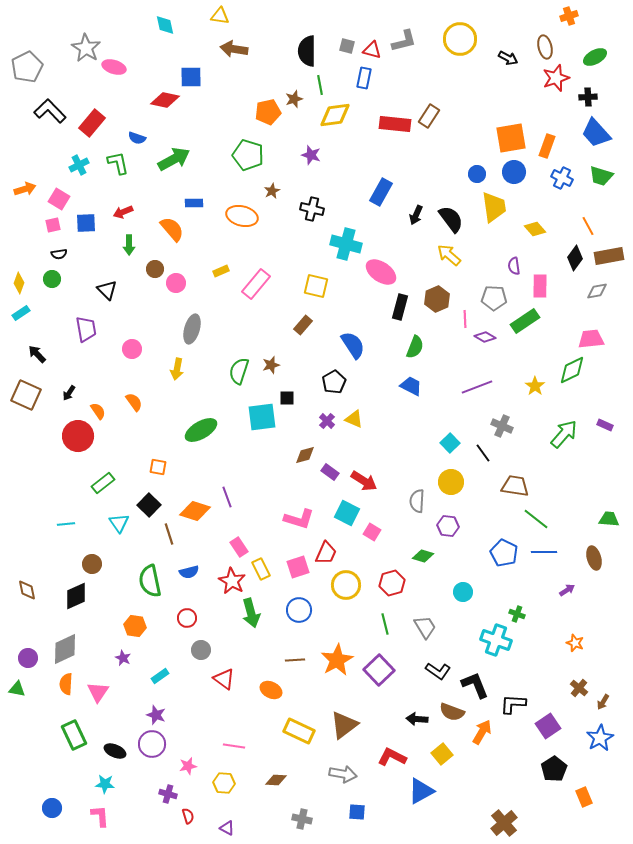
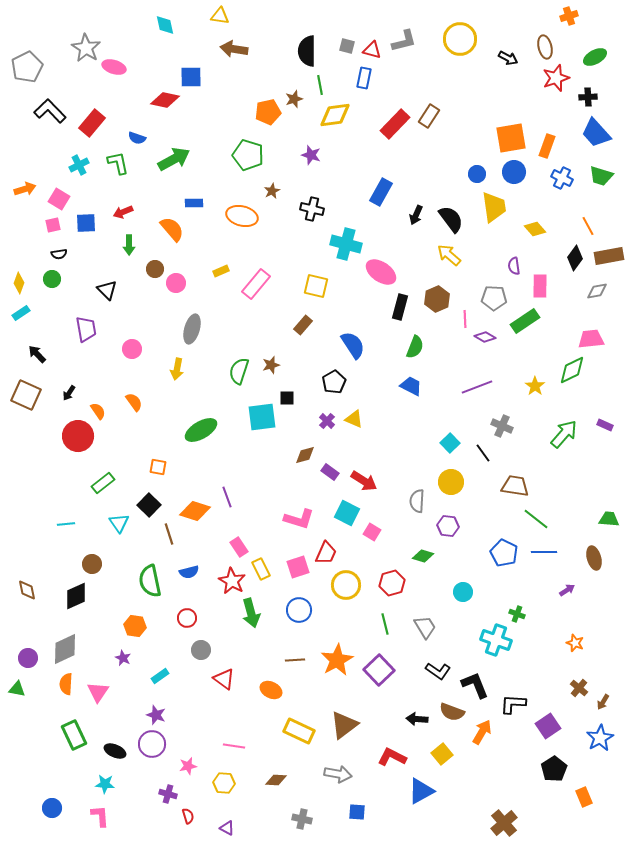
red rectangle at (395, 124): rotated 52 degrees counterclockwise
gray arrow at (343, 774): moved 5 px left
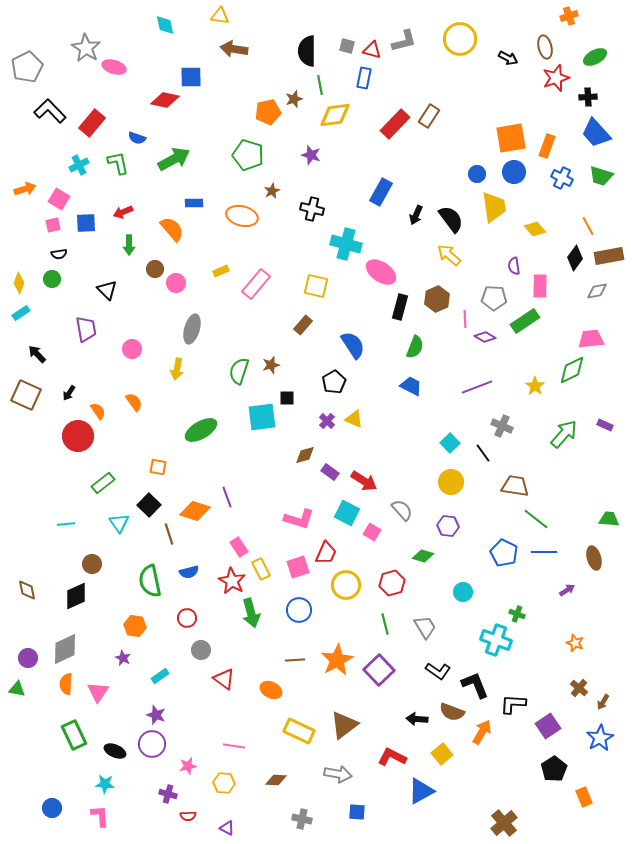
gray semicircle at (417, 501): moved 15 px left, 9 px down; rotated 135 degrees clockwise
red semicircle at (188, 816): rotated 105 degrees clockwise
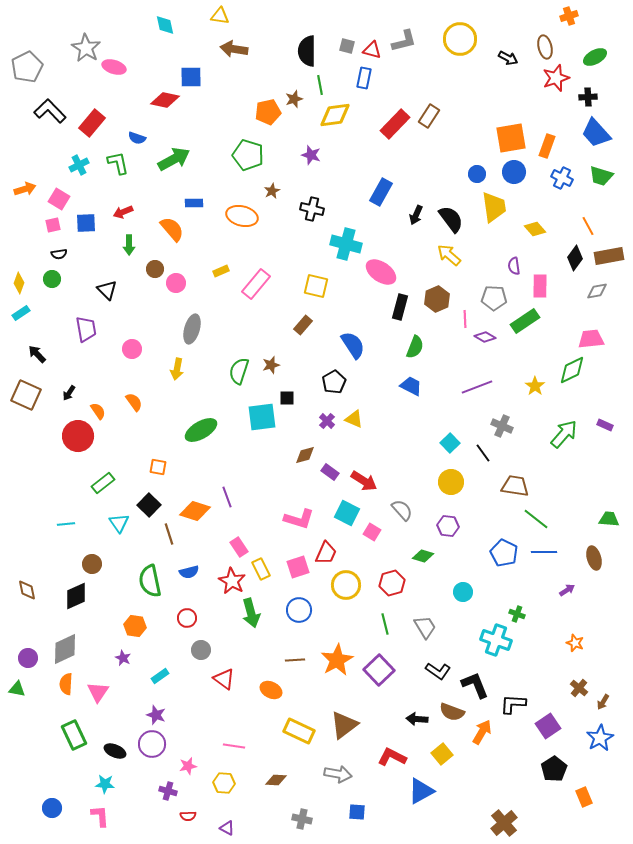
purple cross at (168, 794): moved 3 px up
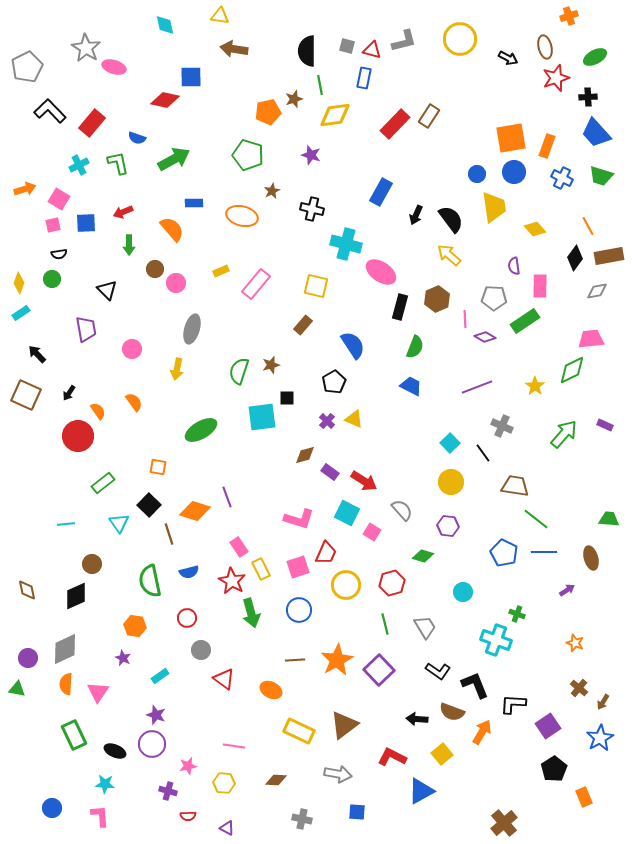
brown ellipse at (594, 558): moved 3 px left
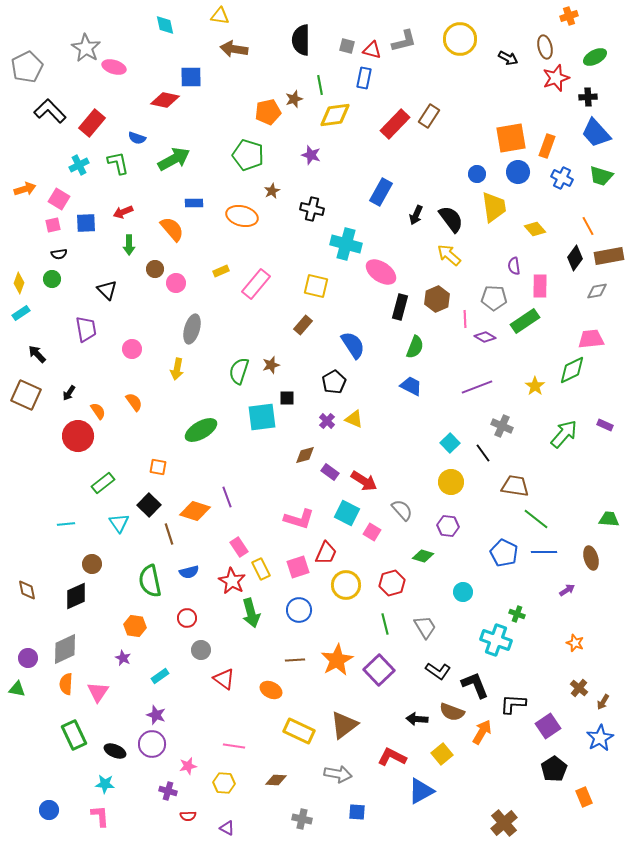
black semicircle at (307, 51): moved 6 px left, 11 px up
blue circle at (514, 172): moved 4 px right
blue circle at (52, 808): moved 3 px left, 2 px down
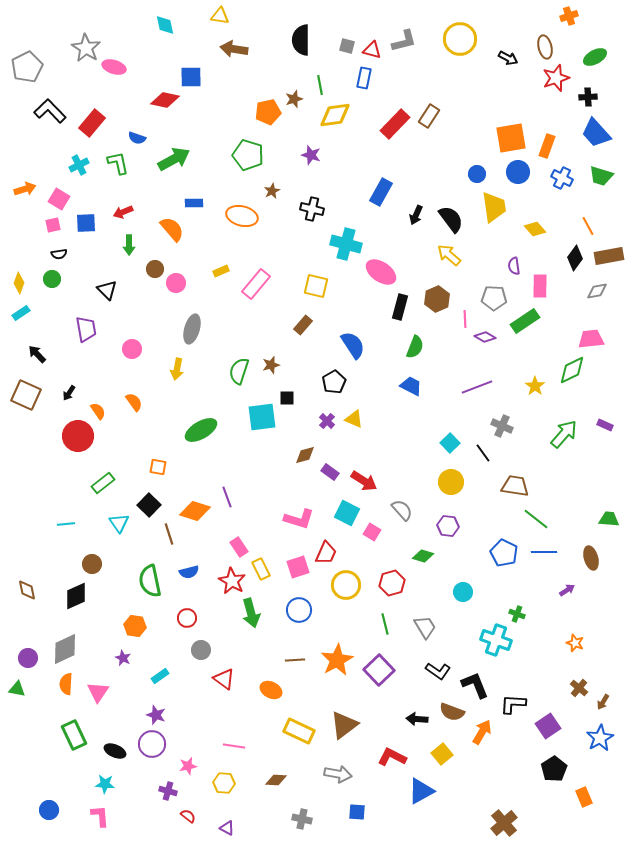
red semicircle at (188, 816): rotated 140 degrees counterclockwise
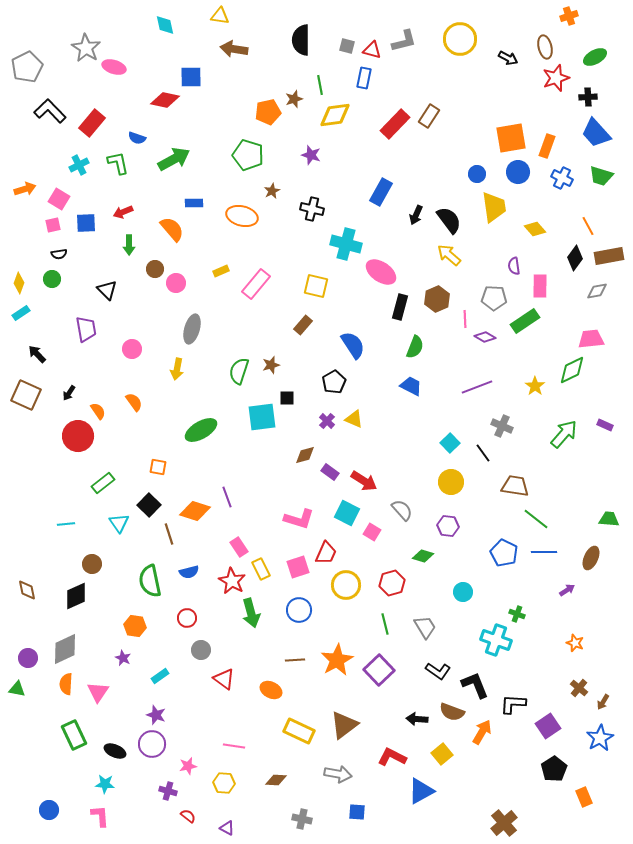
black semicircle at (451, 219): moved 2 px left, 1 px down
brown ellipse at (591, 558): rotated 40 degrees clockwise
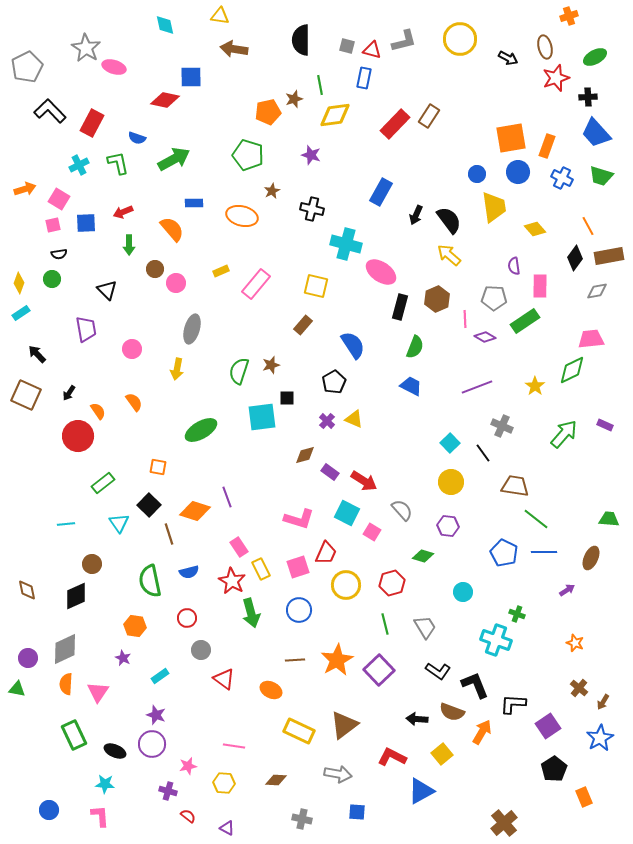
red rectangle at (92, 123): rotated 12 degrees counterclockwise
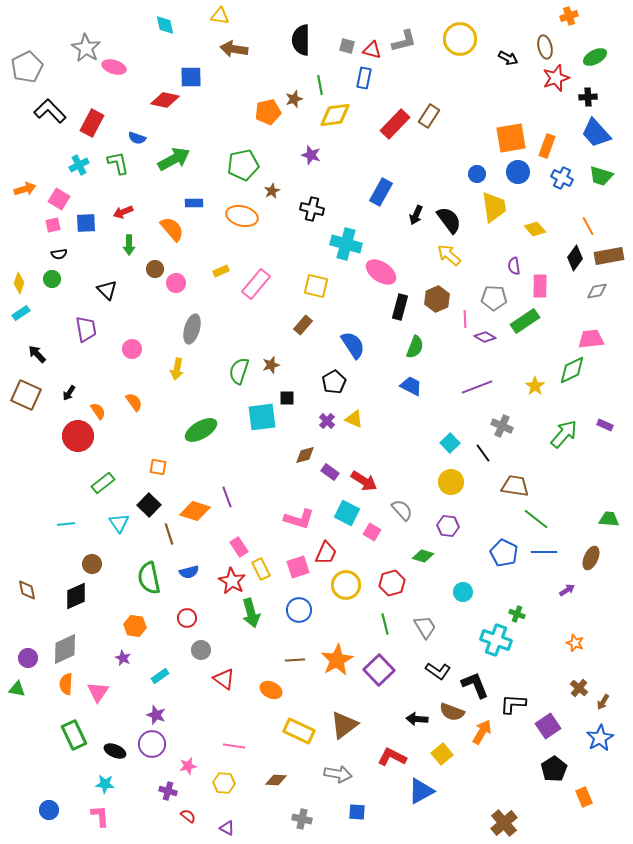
green pentagon at (248, 155): moved 5 px left, 10 px down; rotated 28 degrees counterclockwise
green semicircle at (150, 581): moved 1 px left, 3 px up
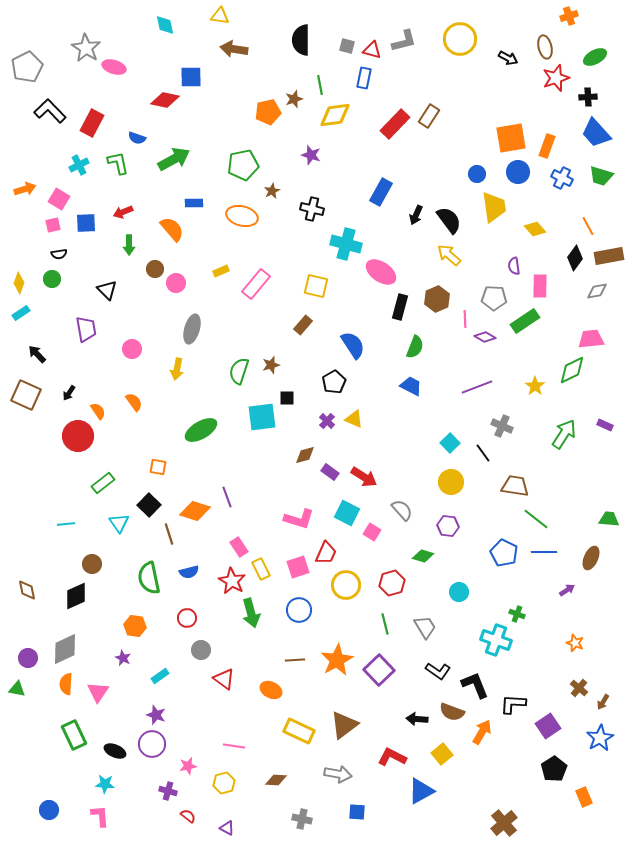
green arrow at (564, 434): rotated 8 degrees counterclockwise
red arrow at (364, 481): moved 4 px up
cyan circle at (463, 592): moved 4 px left
yellow hexagon at (224, 783): rotated 20 degrees counterclockwise
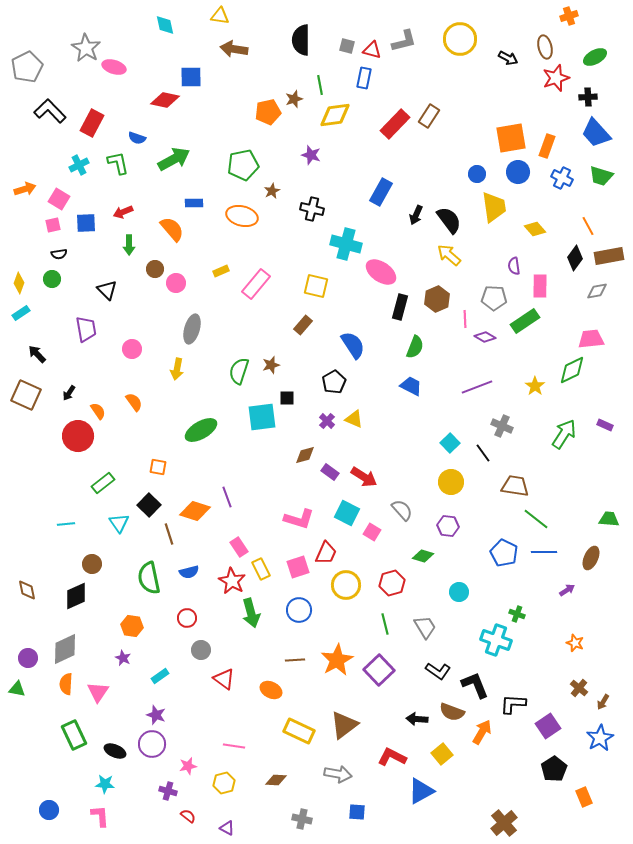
orange hexagon at (135, 626): moved 3 px left
